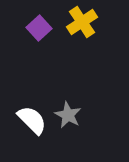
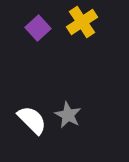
purple square: moved 1 px left
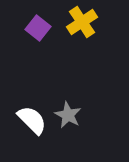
purple square: rotated 10 degrees counterclockwise
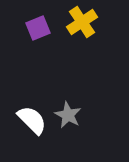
purple square: rotated 30 degrees clockwise
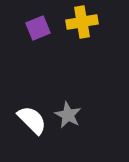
yellow cross: rotated 24 degrees clockwise
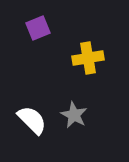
yellow cross: moved 6 px right, 36 px down
gray star: moved 6 px right
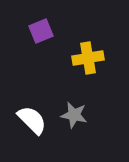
purple square: moved 3 px right, 3 px down
gray star: rotated 16 degrees counterclockwise
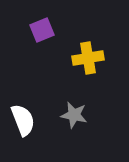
purple square: moved 1 px right, 1 px up
white semicircle: moved 9 px left; rotated 24 degrees clockwise
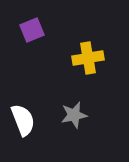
purple square: moved 10 px left
gray star: rotated 24 degrees counterclockwise
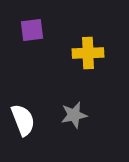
purple square: rotated 15 degrees clockwise
yellow cross: moved 5 px up; rotated 8 degrees clockwise
